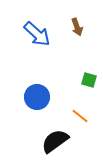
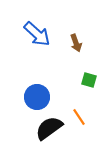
brown arrow: moved 1 px left, 16 px down
orange line: moved 1 px left, 1 px down; rotated 18 degrees clockwise
black semicircle: moved 6 px left, 13 px up
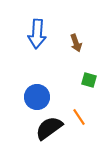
blue arrow: rotated 52 degrees clockwise
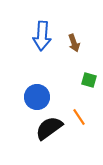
blue arrow: moved 5 px right, 2 px down
brown arrow: moved 2 px left
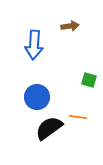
blue arrow: moved 8 px left, 9 px down
brown arrow: moved 4 px left, 17 px up; rotated 78 degrees counterclockwise
orange line: moved 1 px left; rotated 48 degrees counterclockwise
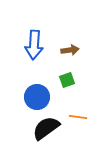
brown arrow: moved 24 px down
green square: moved 22 px left; rotated 35 degrees counterclockwise
black semicircle: moved 3 px left
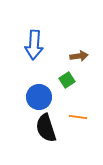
brown arrow: moved 9 px right, 6 px down
green square: rotated 14 degrees counterclockwise
blue circle: moved 2 px right
black semicircle: rotated 72 degrees counterclockwise
